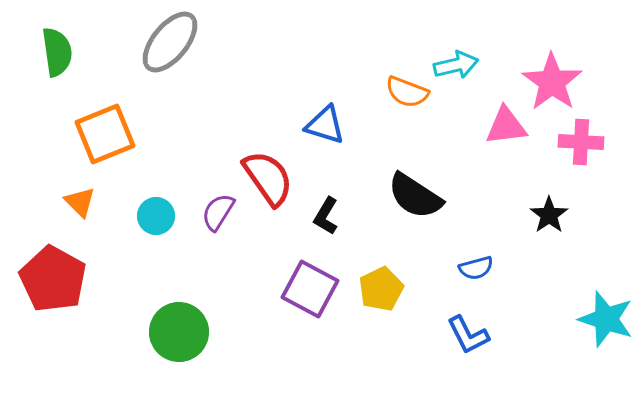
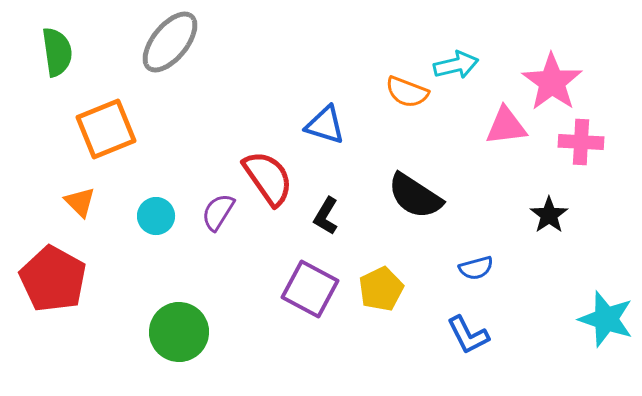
orange square: moved 1 px right, 5 px up
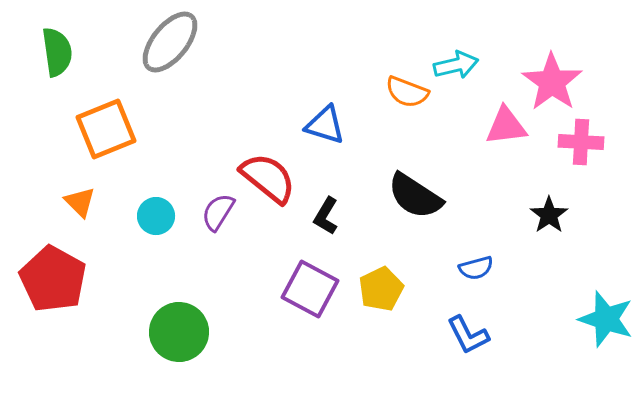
red semicircle: rotated 16 degrees counterclockwise
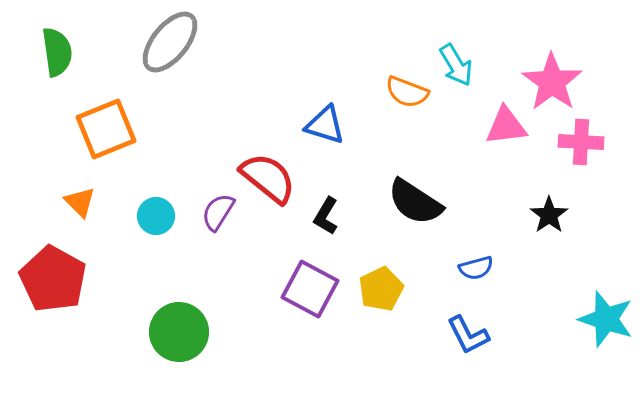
cyan arrow: rotated 72 degrees clockwise
black semicircle: moved 6 px down
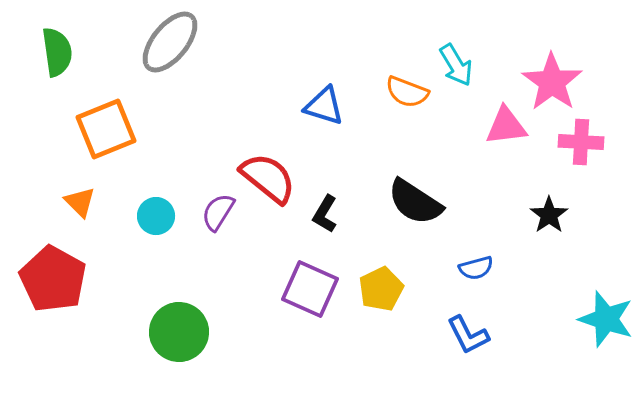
blue triangle: moved 1 px left, 19 px up
black L-shape: moved 1 px left, 2 px up
purple square: rotated 4 degrees counterclockwise
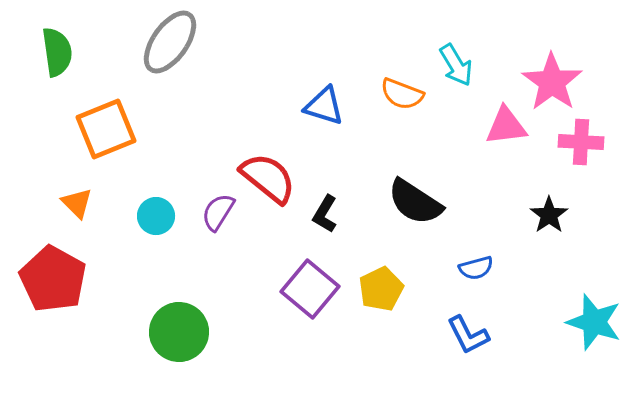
gray ellipse: rotated 4 degrees counterclockwise
orange semicircle: moved 5 px left, 2 px down
orange triangle: moved 3 px left, 1 px down
purple square: rotated 16 degrees clockwise
cyan star: moved 12 px left, 3 px down
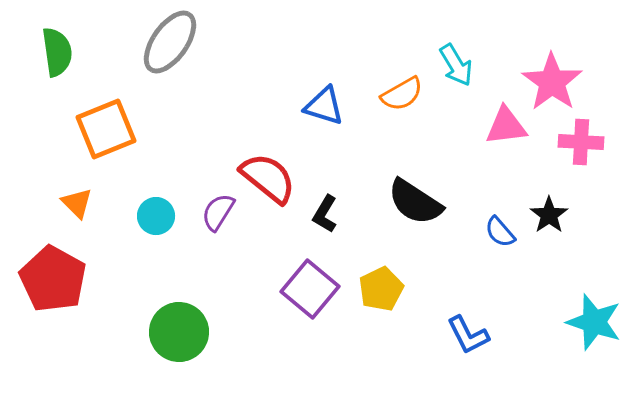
orange semicircle: rotated 51 degrees counterclockwise
blue semicircle: moved 24 px right, 36 px up; rotated 64 degrees clockwise
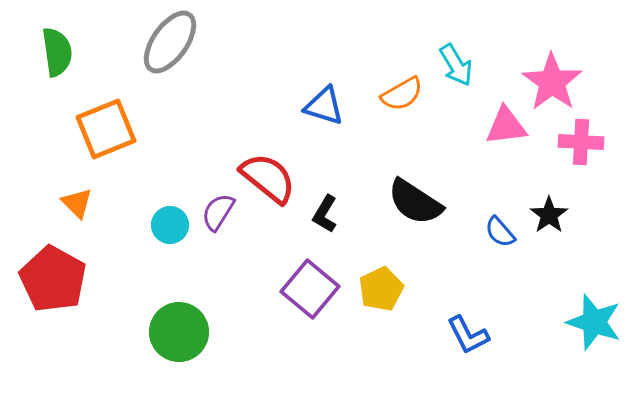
cyan circle: moved 14 px right, 9 px down
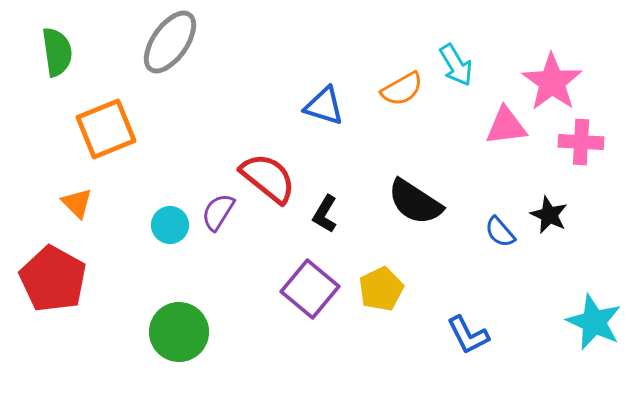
orange semicircle: moved 5 px up
black star: rotated 12 degrees counterclockwise
cyan star: rotated 6 degrees clockwise
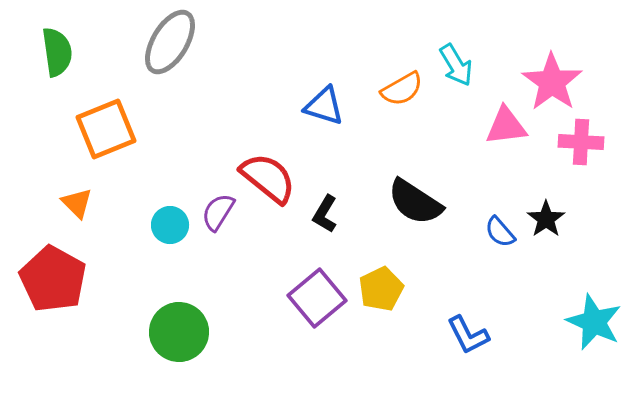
gray ellipse: rotated 4 degrees counterclockwise
black star: moved 3 px left, 4 px down; rotated 12 degrees clockwise
purple square: moved 7 px right, 9 px down; rotated 10 degrees clockwise
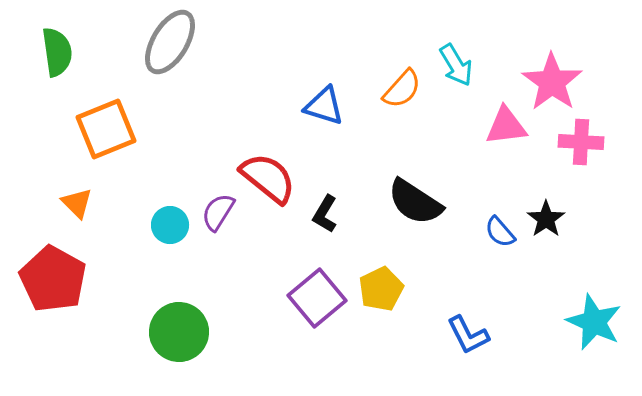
orange semicircle: rotated 18 degrees counterclockwise
